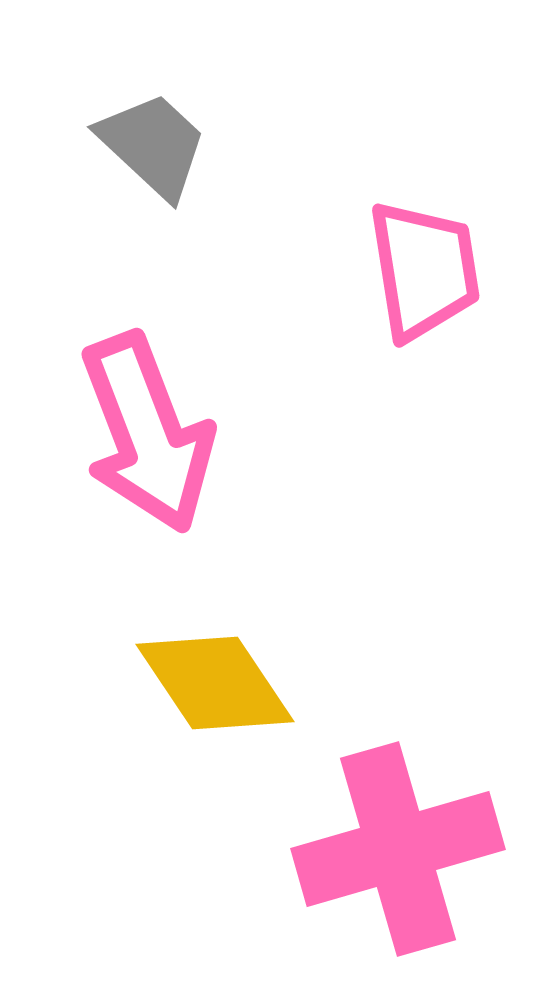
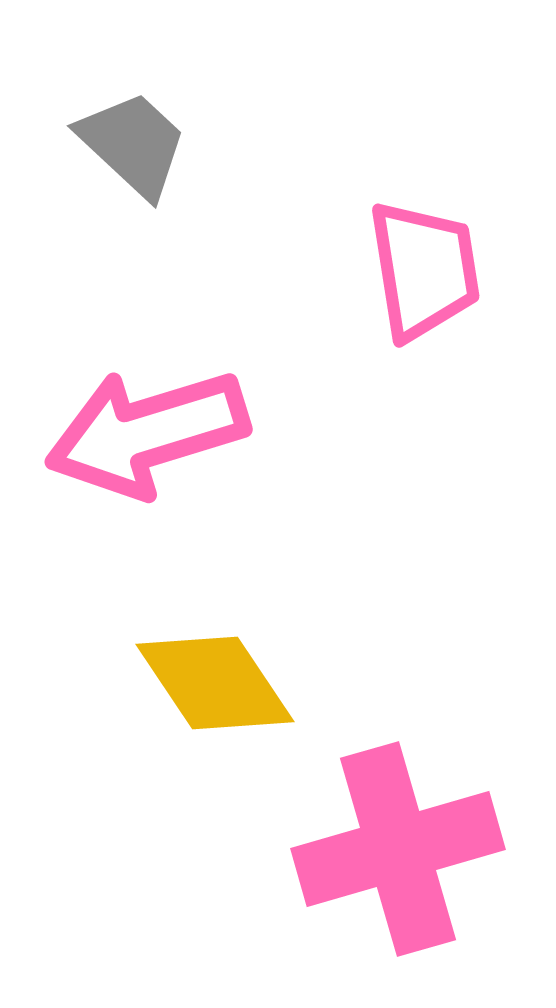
gray trapezoid: moved 20 px left, 1 px up
pink arrow: rotated 94 degrees clockwise
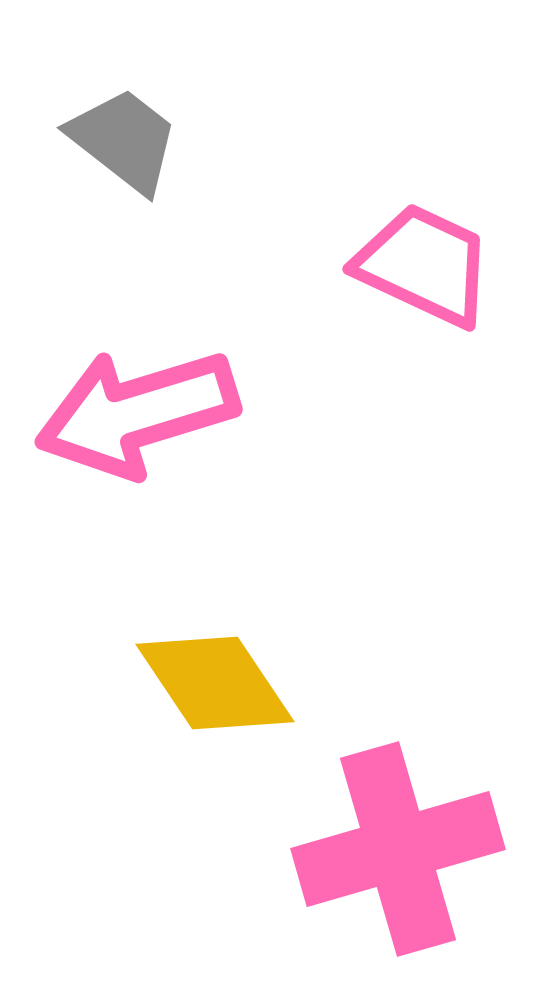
gray trapezoid: moved 9 px left, 4 px up; rotated 5 degrees counterclockwise
pink trapezoid: moved 5 px up; rotated 56 degrees counterclockwise
pink arrow: moved 10 px left, 20 px up
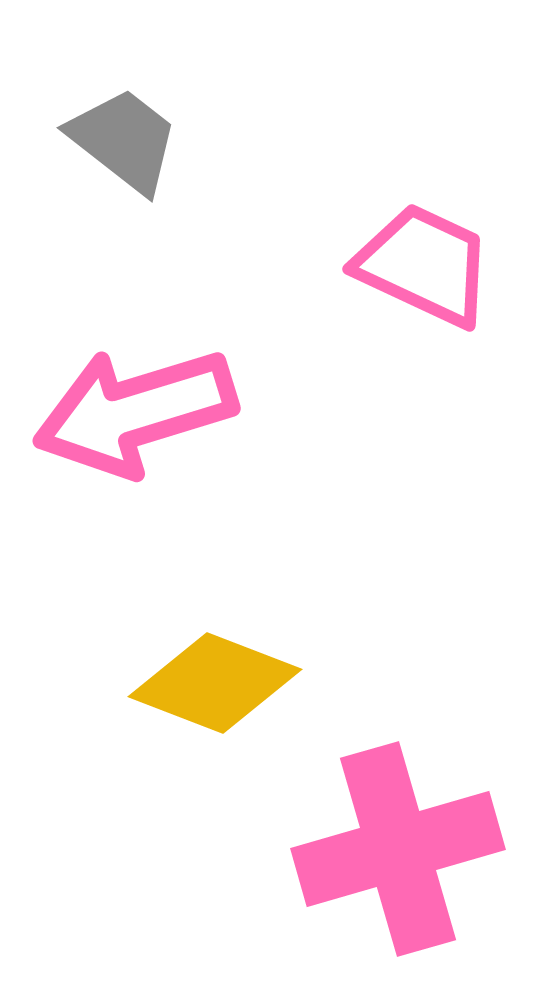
pink arrow: moved 2 px left, 1 px up
yellow diamond: rotated 35 degrees counterclockwise
